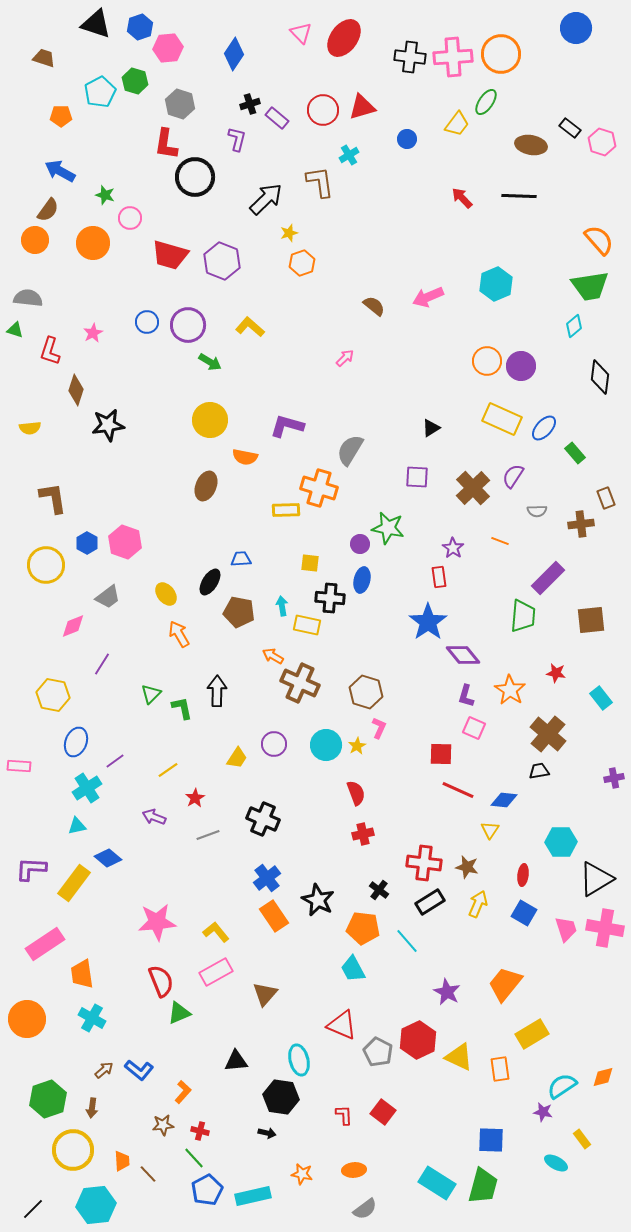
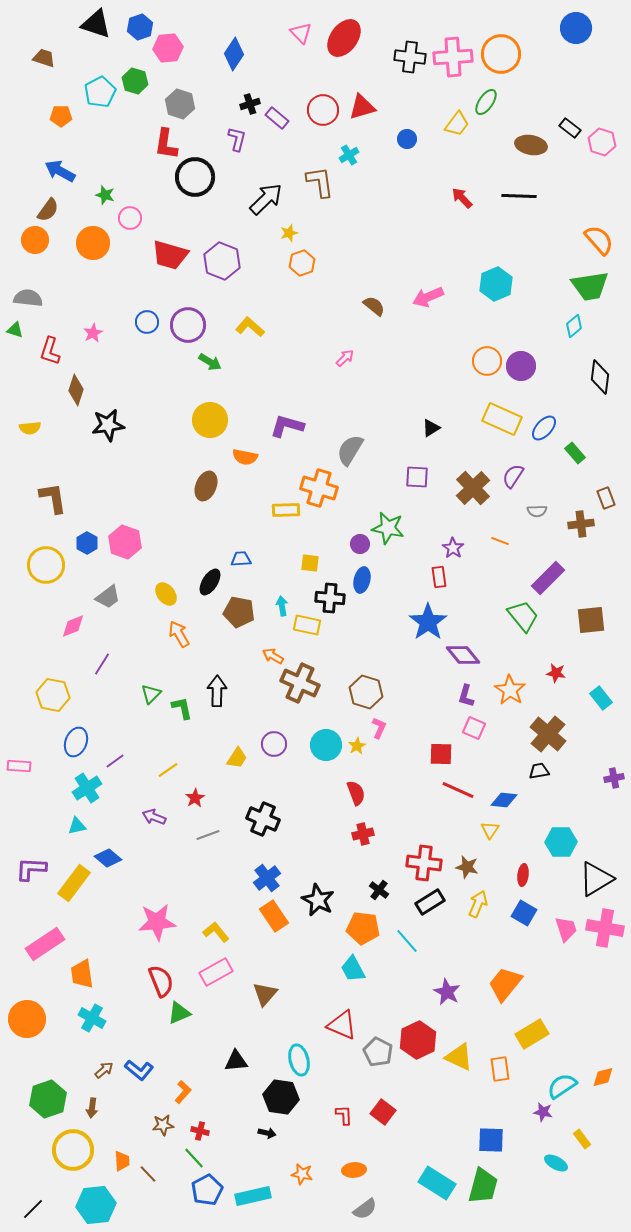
green trapezoid at (523, 616): rotated 44 degrees counterclockwise
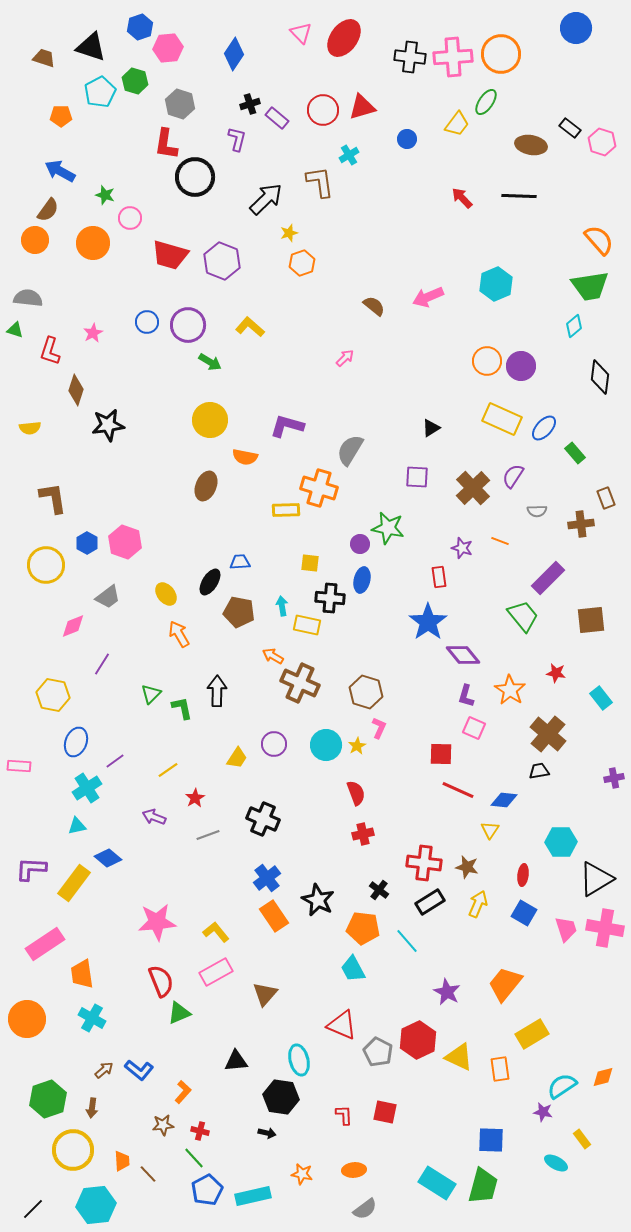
black triangle at (96, 24): moved 5 px left, 23 px down
purple star at (453, 548): moved 9 px right; rotated 15 degrees counterclockwise
blue trapezoid at (241, 559): moved 1 px left, 3 px down
red square at (383, 1112): moved 2 px right; rotated 25 degrees counterclockwise
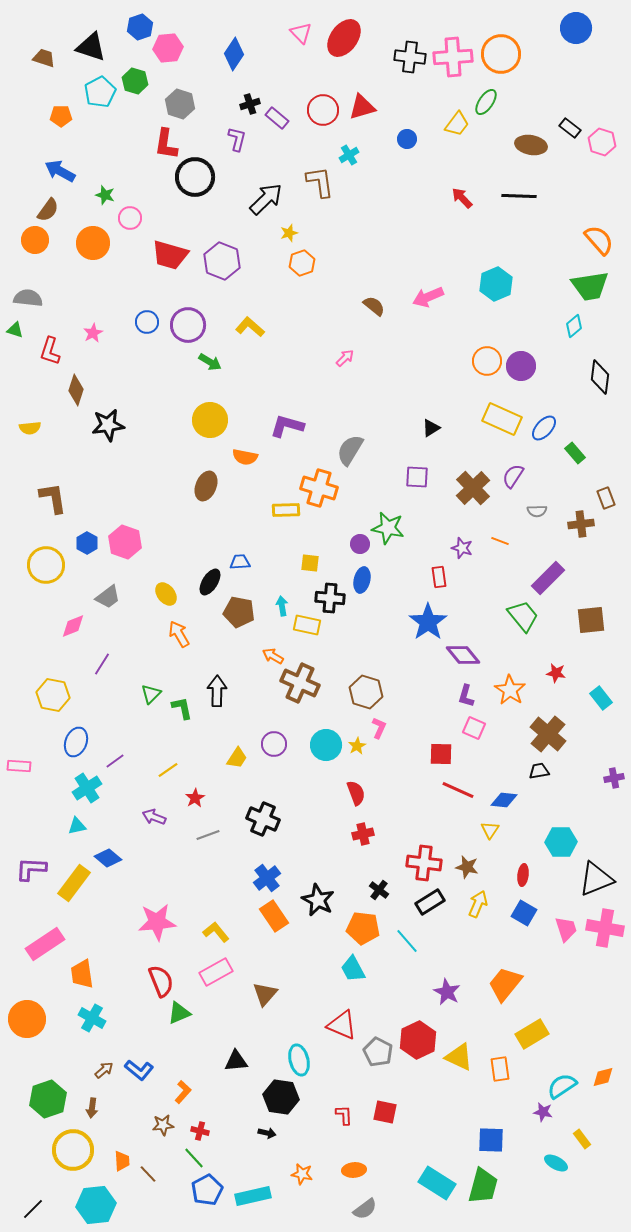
black triangle at (596, 879): rotated 9 degrees clockwise
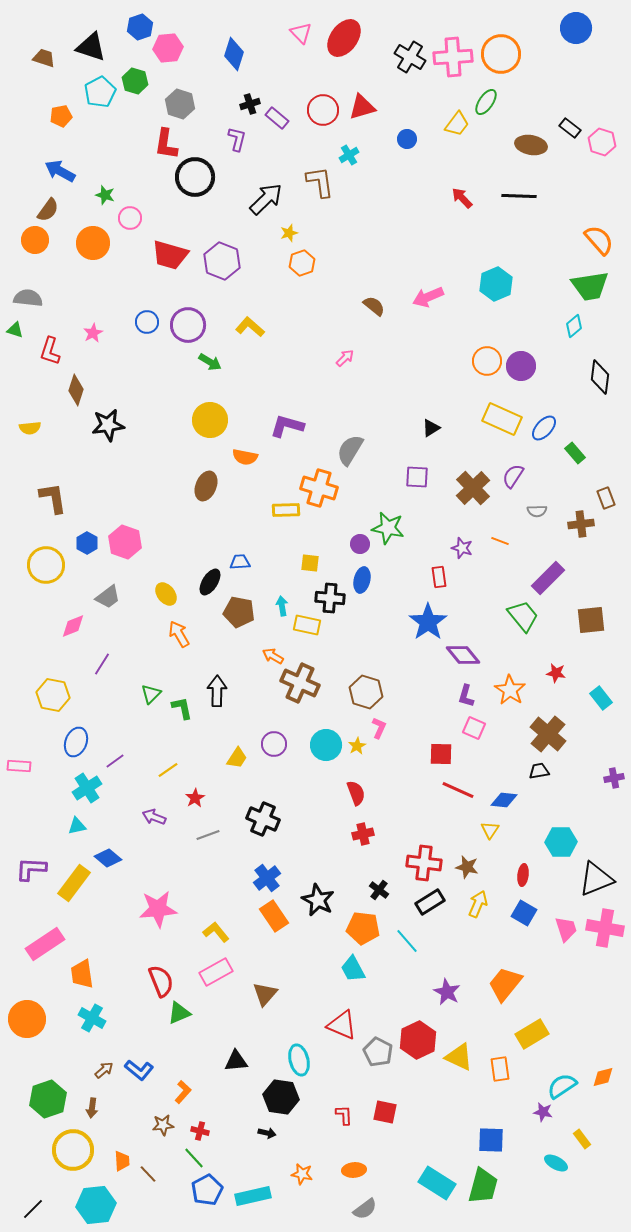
blue diamond at (234, 54): rotated 16 degrees counterclockwise
black cross at (410, 57): rotated 24 degrees clockwise
orange pentagon at (61, 116): rotated 10 degrees counterclockwise
pink star at (157, 922): moved 1 px right, 13 px up
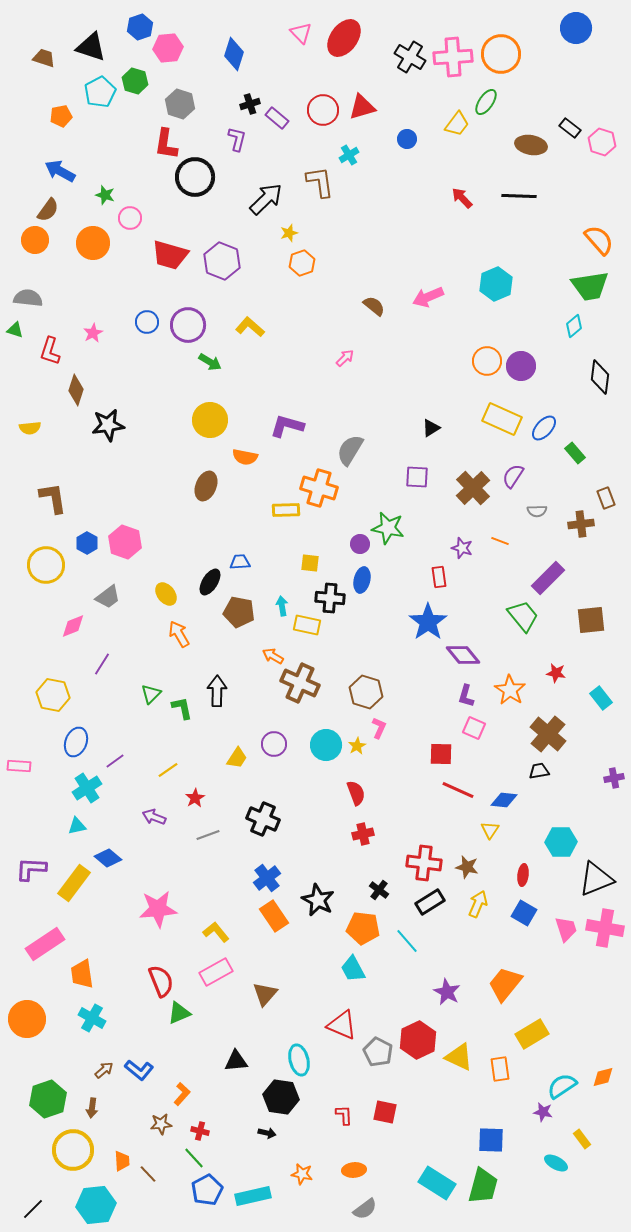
orange L-shape at (183, 1092): moved 1 px left, 2 px down
brown star at (163, 1125): moved 2 px left, 1 px up
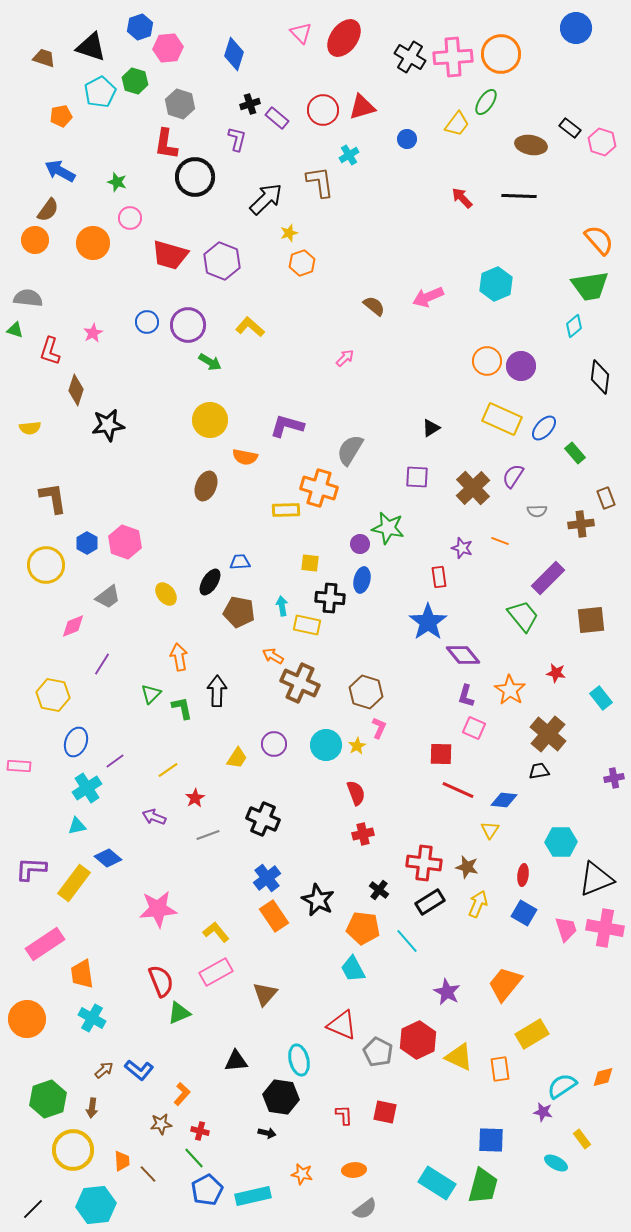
green star at (105, 195): moved 12 px right, 13 px up
orange arrow at (179, 634): moved 23 px down; rotated 20 degrees clockwise
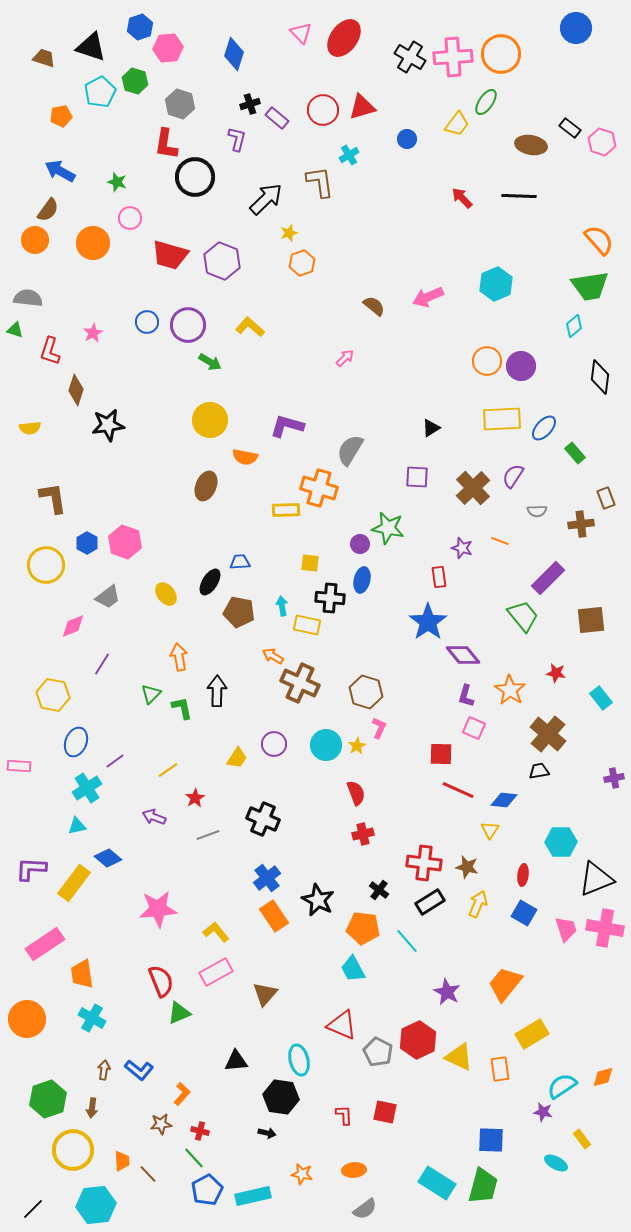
yellow rectangle at (502, 419): rotated 27 degrees counterclockwise
brown arrow at (104, 1070): rotated 42 degrees counterclockwise
